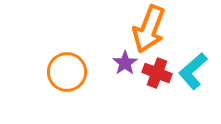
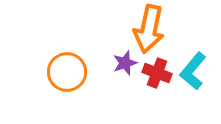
orange arrow: rotated 9 degrees counterclockwise
purple star: rotated 15 degrees clockwise
cyan L-shape: rotated 9 degrees counterclockwise
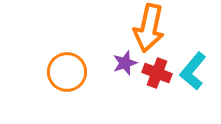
orange arrow: moved 1 px up
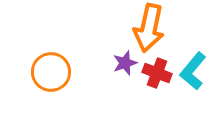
orange circle: moved 16 px left
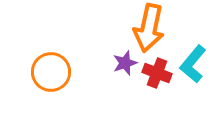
cyan L-shape: moved 7 px up
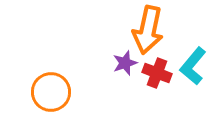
orange arrow: moved 1 px left, 2 px down
cyan L-shape: moved 2 px down
orange circle: moved 20 px down
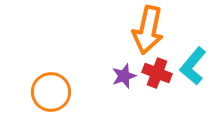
purple star: moved 1 px left, 13 px down
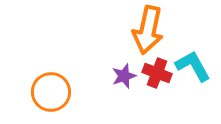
cyan L-shape: rotated 111 degrees clockwise
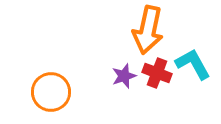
cyan L-shape: moved 2 px up
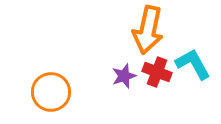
red cross: moved 1 px up
